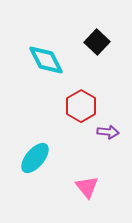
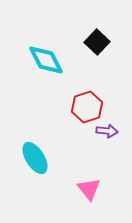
red hexagon: moved 6 px right, 1 px down; rotated 12 degrees clockwise
purple arrow: moved 1 px left, 1 px up
cyan ellipse: rotated 72 degrees counterclockwise
pink triangle: moved 2 px right, 2 px down
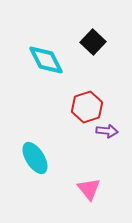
black square: moved 4 px left
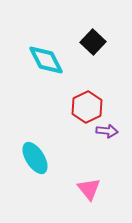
red hexagon: rotated 8 degrees counterclockwise
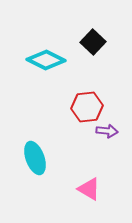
cyan diamond: rotated 36 degrees counterclockwise
red hexagon: rotated 20 degrees clockwise
cyan ellipse: rotated 12 degrees clockwise
pink triangle: rotated 20 degrees counterclockwise
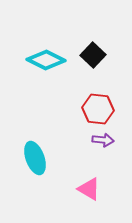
black square: moved 13 px down
red hexagon: moved 11 px right, 2 px down; rotated 12 degrees clockwise
purple arrow: moved 4 px left, 9 px down
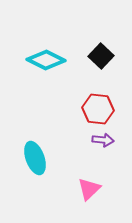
black square: moved 8 px right, 1 px down
pink triangle: rotated 45 degrees clockwise
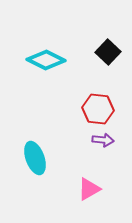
black square: moved 7 px right, 4 px up
pink triangle: rotated 15 degrees clockwise
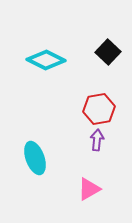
red hexagon: moved 1 px right; rotated 16 degrees counterclockwise
purple arrow: moved 6 px left; rotated 90 degrees counterclockwise
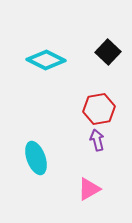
purple arrow: rotated 20 degrees counterclockwise
cyan ellipse: moved 1 px right
